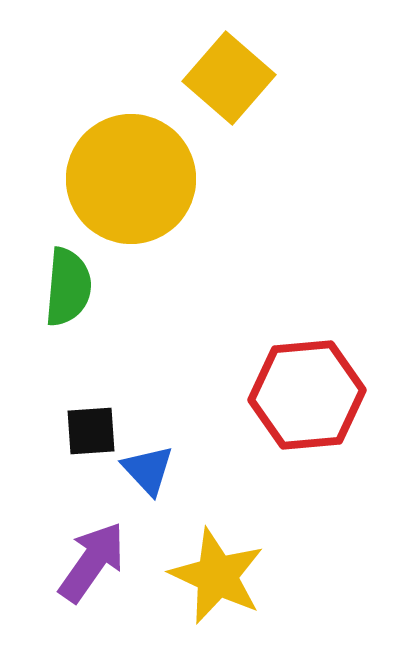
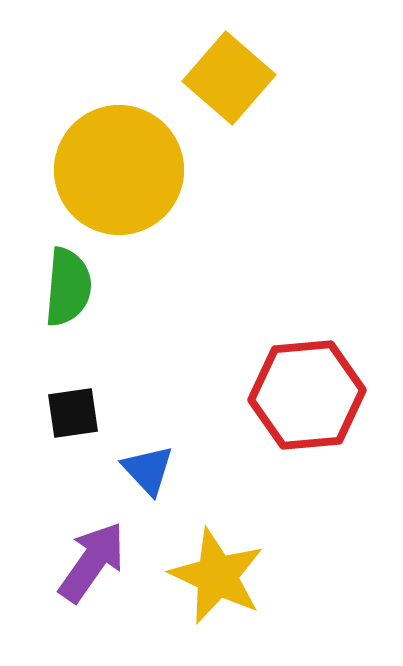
yellow circle: moved 12 px left, 9 px up
black square: moved 18 px left, 18 px up; rotated 4 degrees counterclockwise
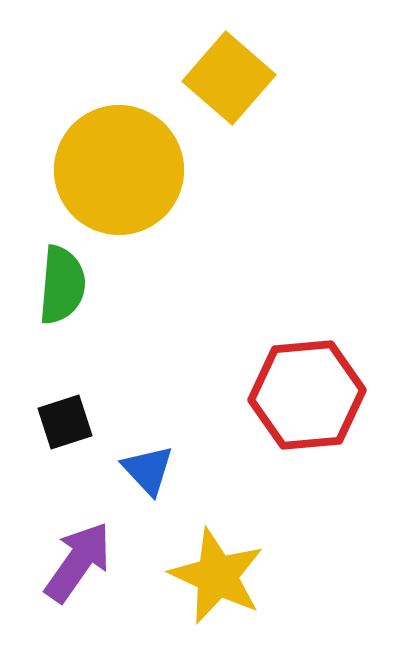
green semicircle: moved 6 px left, 2 px up
black square: moved 8 px left, 9 px down; rotated 10 degrees counterclockwise
purple arrow: moved 14 px left
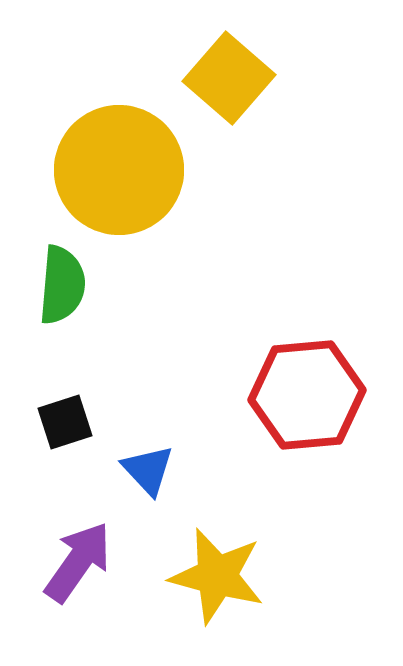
yellow star: rotated 10 degrees counterclockwise
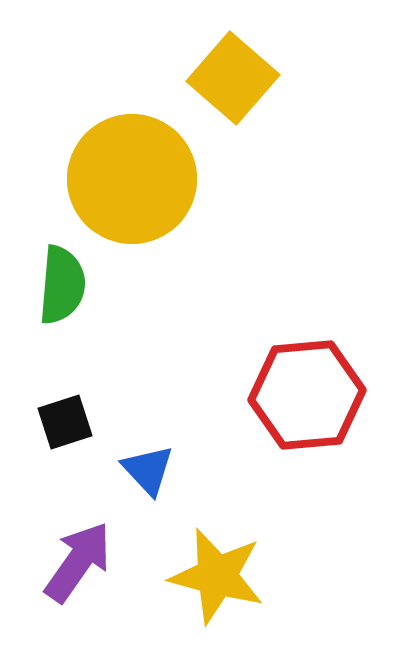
yellow square: moved 4 px right
yellow circle: moved 13 px right, 9 px down
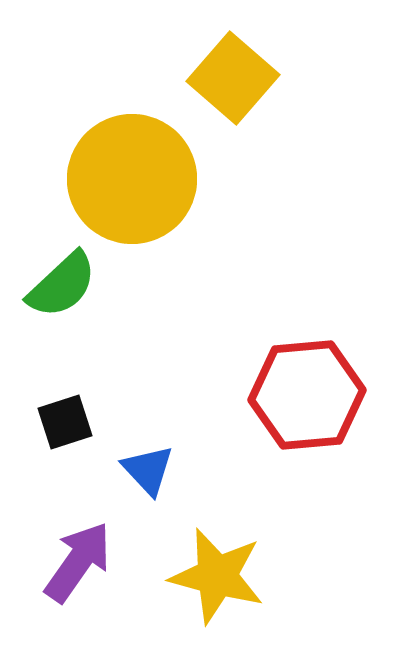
green semicircle: rotated 42 degrees clockwise
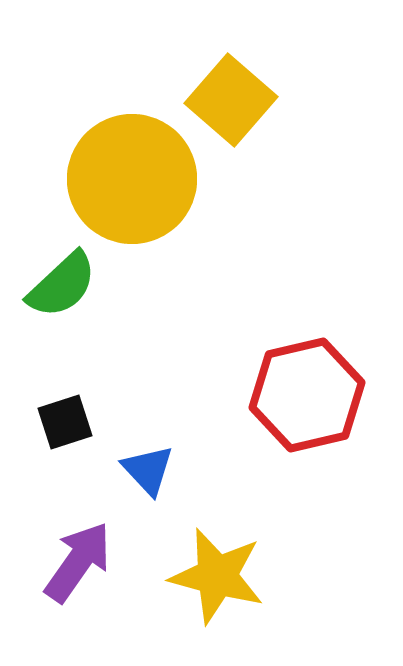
yellow square: moved 2 px left, 22 px down
red hexagon: rotated 8 degrees counterclockwise
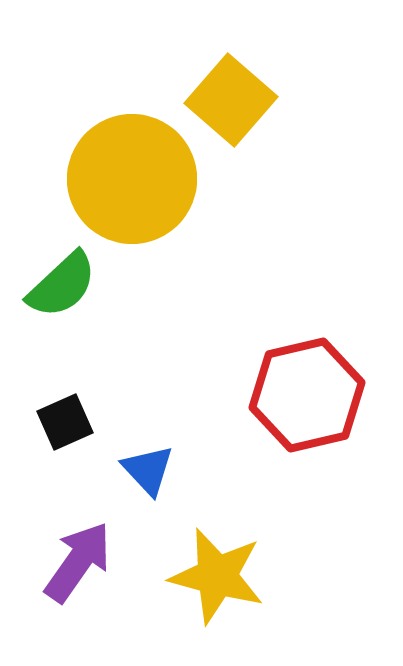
black square: rotated 6 degrees counterclockwise
